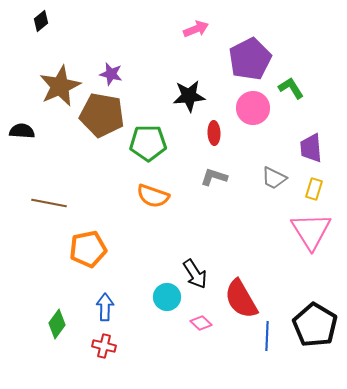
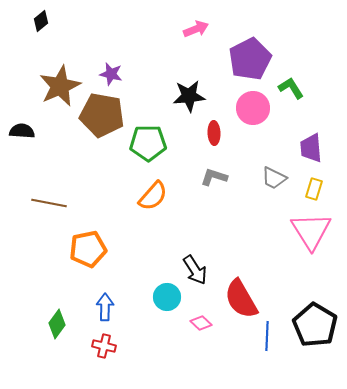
orange semicircle: rotated 68 degrees counterclockwise
black arrow: moved 4 px up
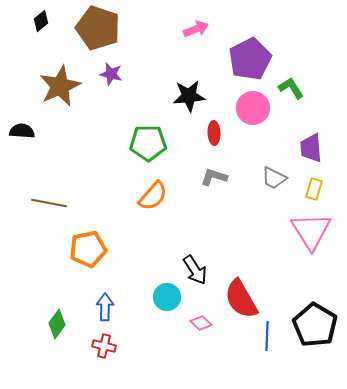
brown pentagon: moved 4 px left, 87 px up; rotated 9 degrees clockwise
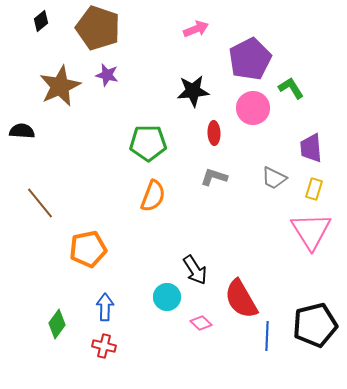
purple star: moved 4 px left, 1 px down
black star: moved 4 px right, 5 px up
orange semicircle: rotated 20 degrees counterclockwise
brown line: moved 9 px left; rotated 40 degrees clockwise
black pentagon: rotated 27 degrees clockwise
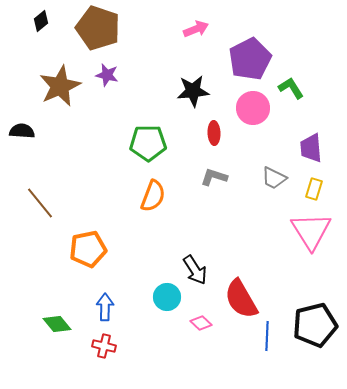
green diamond: rotated 76 degrees counterclockwise
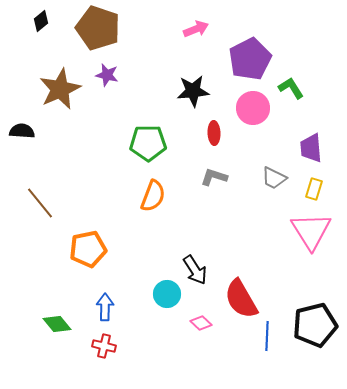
brown star: moved 3 px down
cyan circle: moved 3 px up
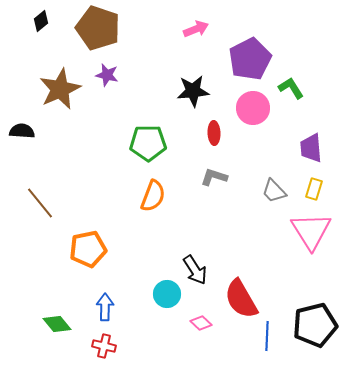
gray trapezoid: moved 13 px down; rotated 20 degrees clockwise
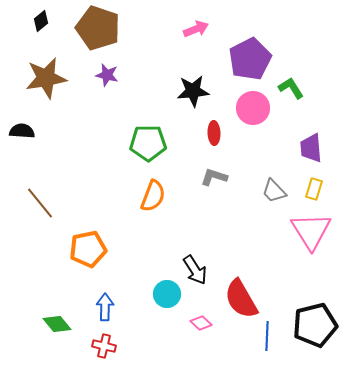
brown star: moved 14 px left, 11 px up; rotated 15 degrees clockwise
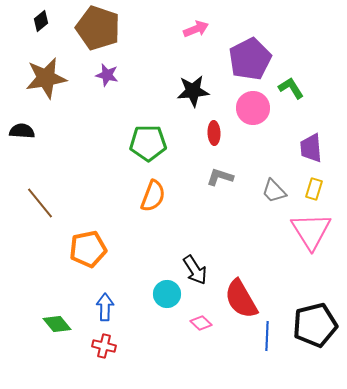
gray L-shape: moved 6 px right
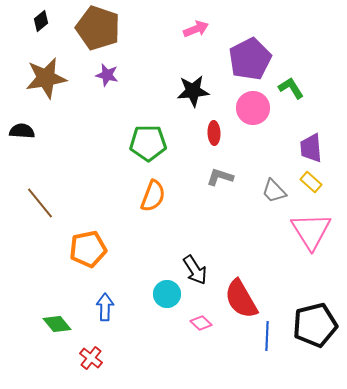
yellow rectangle: moved 3 px left, 7 px up; rotated 65 degrees counterclockwise
red cross: moved 13 px left, 12 px down; rotated 25 degrees clockwise
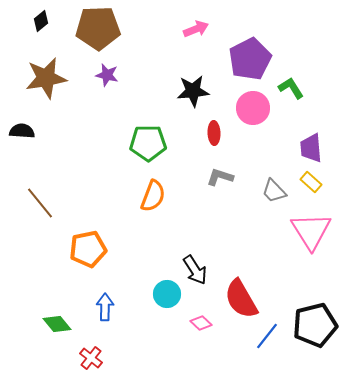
brown pentagon: rotated 21 degrees counterclockwise
blue line: rotated 36 degrees clockwise
